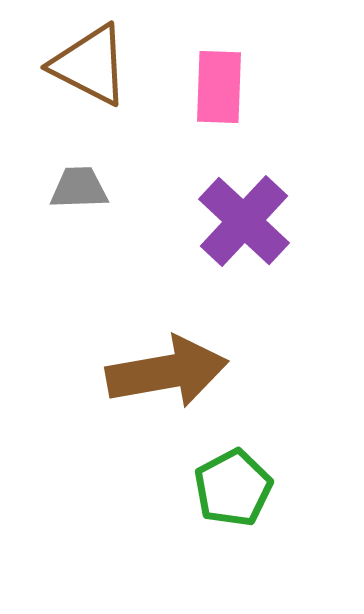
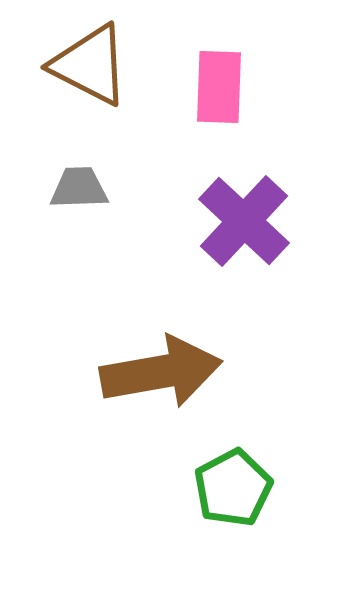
brown arrow: moved 6 px left
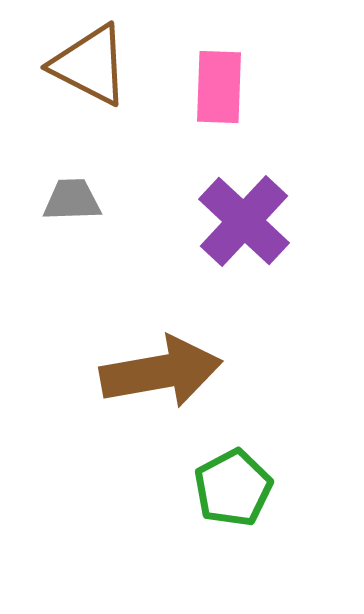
gray trapezoid: moved 7 px left, 12 px down
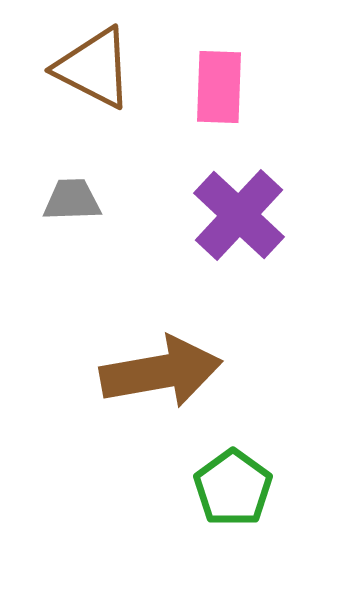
brown triangle: moved 4 px right, 3 px down
purple cross: moved 5 px left, 6 px up
green pentagon: rotated 8 degrees counterclockwise
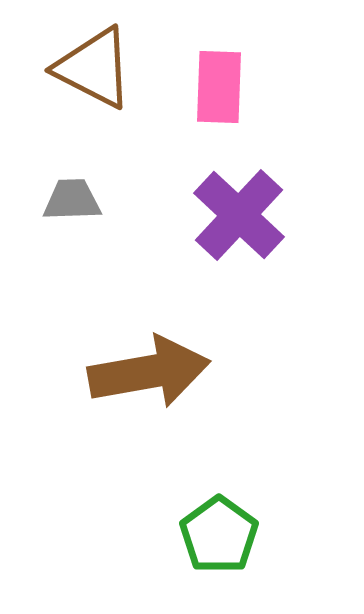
brown arrow: moved 12 px left
green pentagon: moved 14 px left, 47 px down
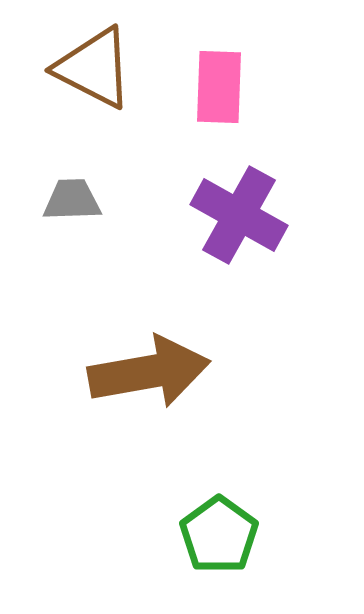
purple cross: rotated 14 degrees counterclockwise
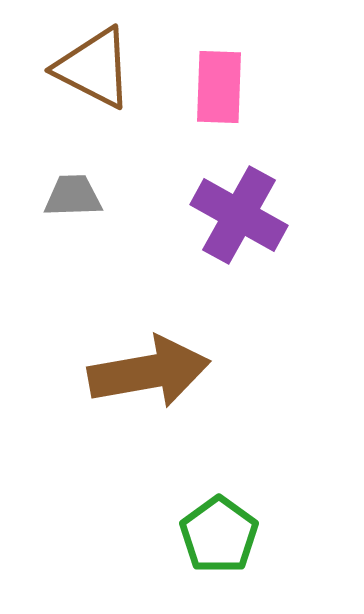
gray trapezoid: moved 1 px right, 4 px up
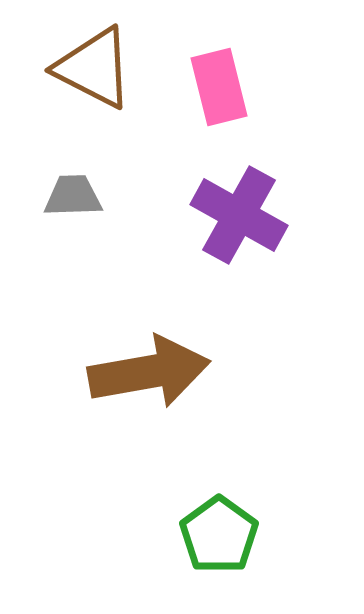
pink rectangle: rotated 16 degrees counterclockwise
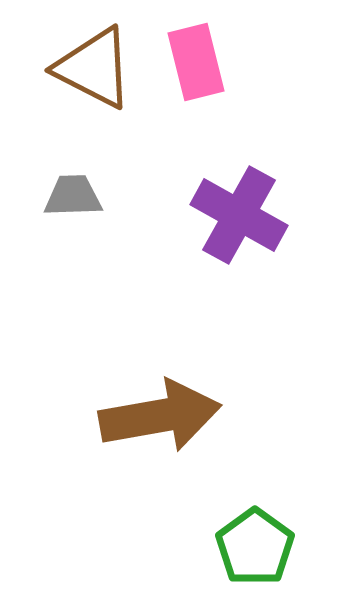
pink rectangle: moved 23 px left, 25 px up
brown arrow: moved 11 px right, 44 px down
green pentagon: moved 36 px right, 12 px down
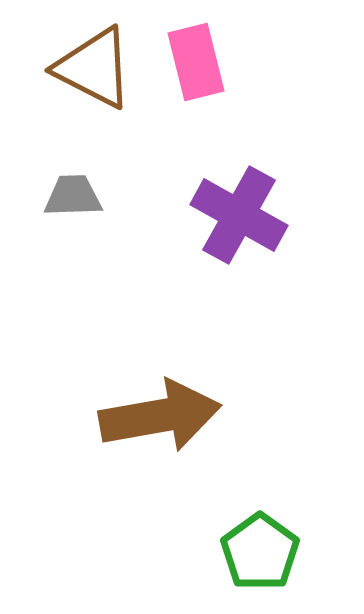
green pentagon: moved 5 px right, 5 px down
